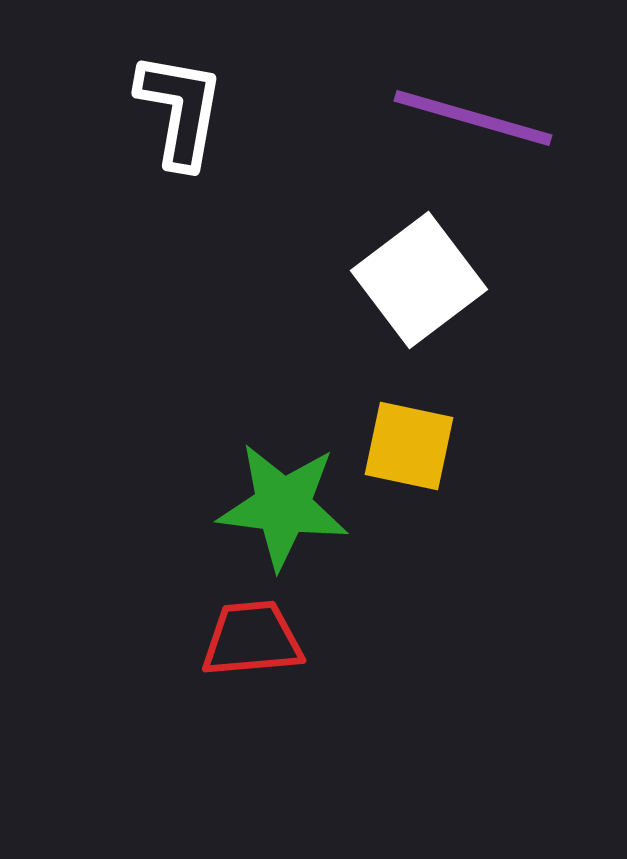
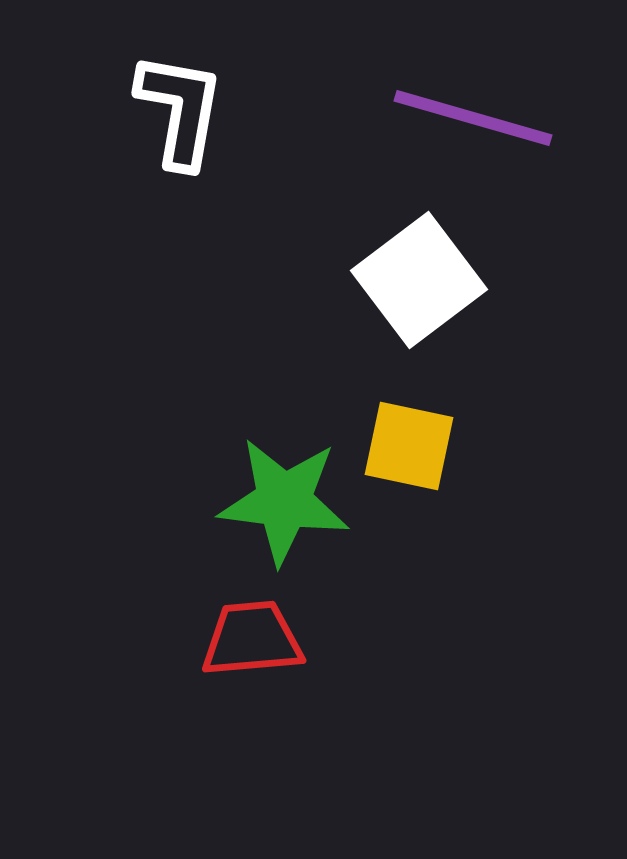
green star: moved 1 px right, 5 px up
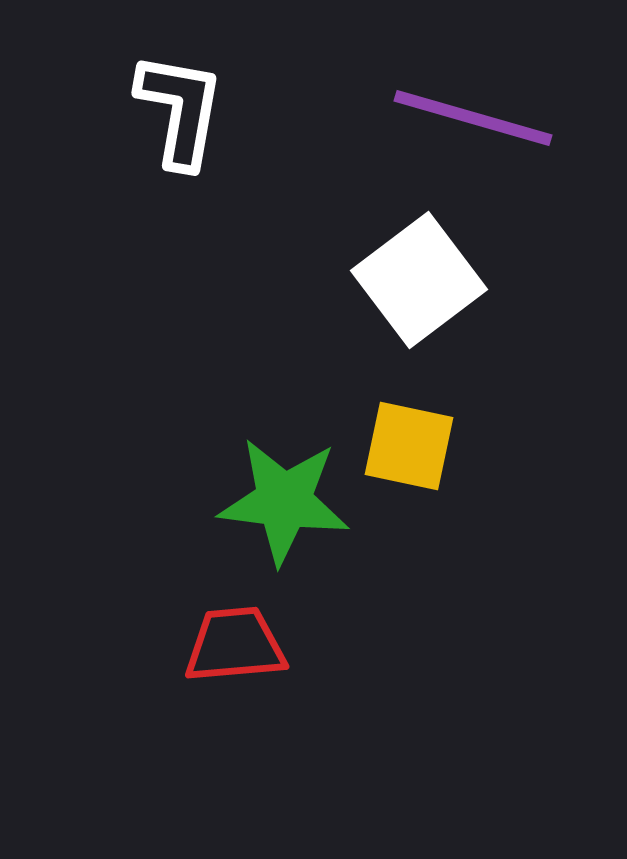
red trapezoid: moved 17 px left, 6 px down
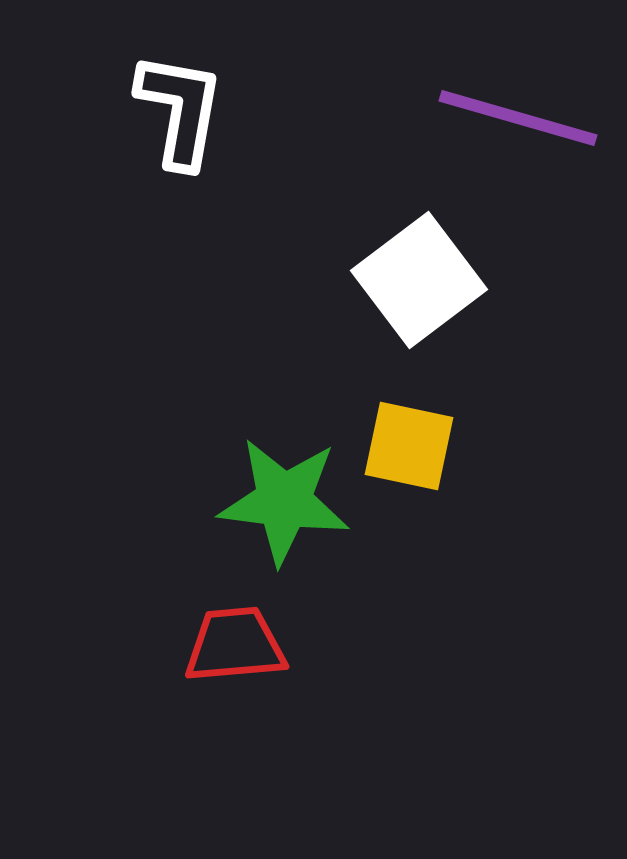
purple line: moved 45 px right
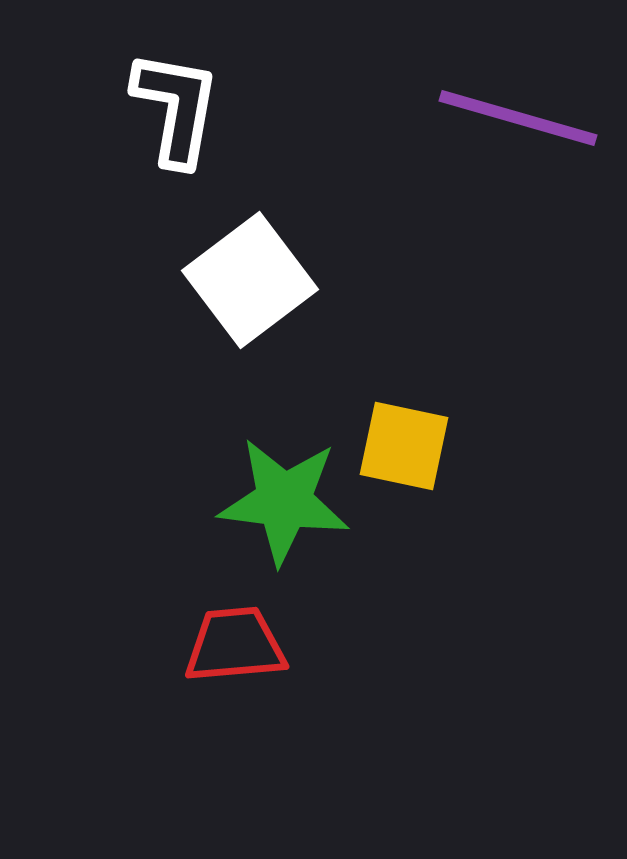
white L-shape: moved 4 px left, 2 px up
white square: moved 169 px left
yellow square: moved 5 px left
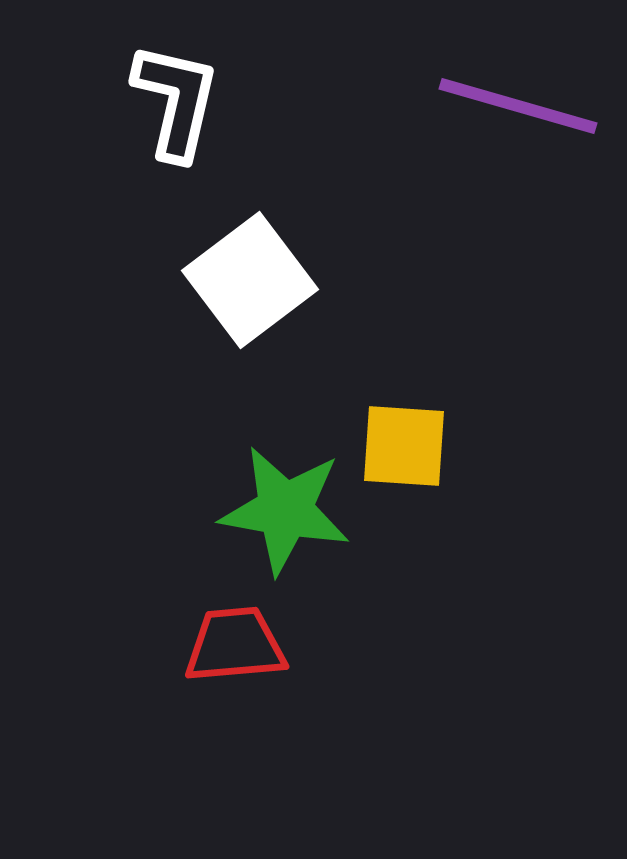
white L-shape: moved 7 px up; rotated 3 degrees clockwise
purple line: moved 12 px up
yellow square: rotated 8 degrees counterclockwise
green star: moved 1 px right, 9 px down; rotated 3 degrees clockwise
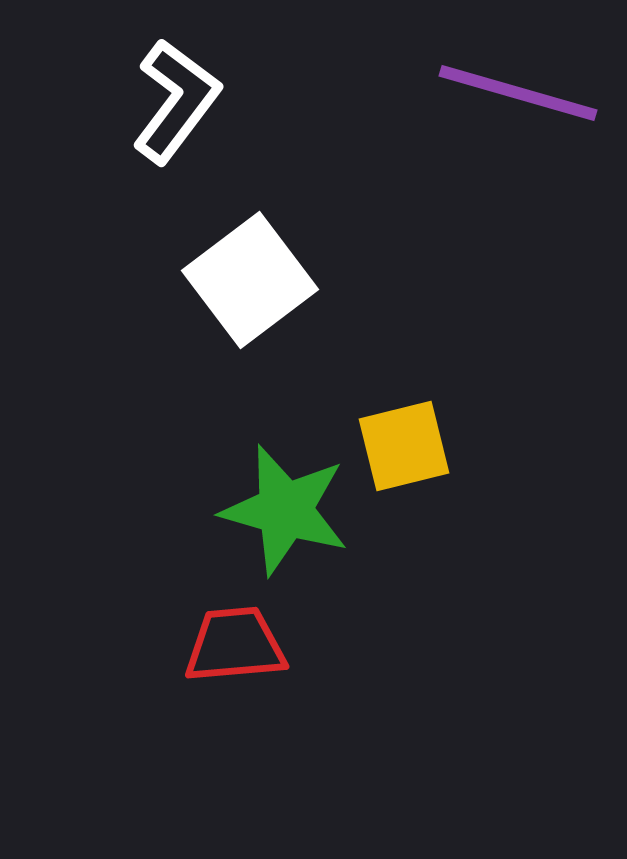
white L-shape: rotated 24 degrees clockwise
purple line: moved 13 px up
yellow square: rotated 18 degrees counterclockwise
green star: rotated 6 degrees clockwise
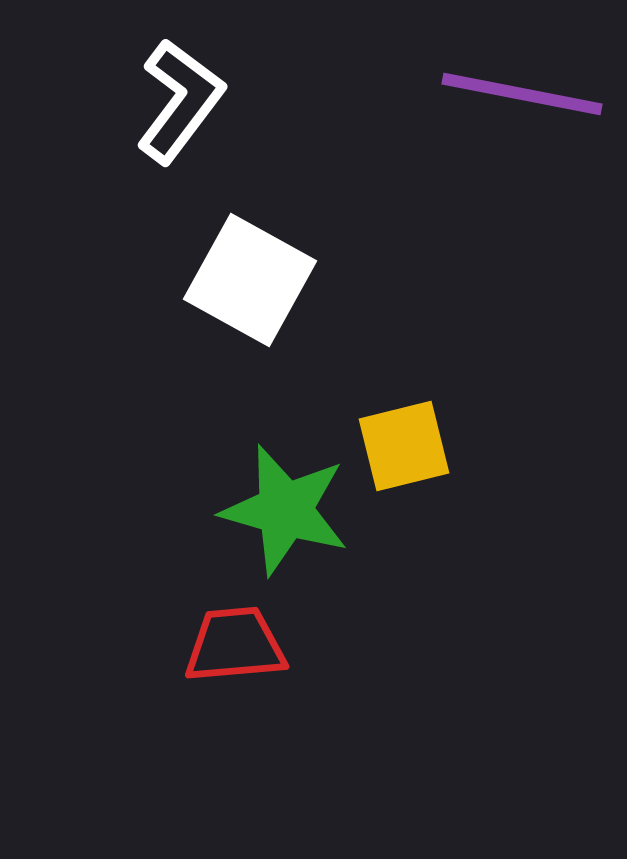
purple line: moved 4 px right, 1 px down; rotated 5 degrees counterclockwise
white L-shape: moved 4 px right
white square: rotated 24 degrees counterclockwise
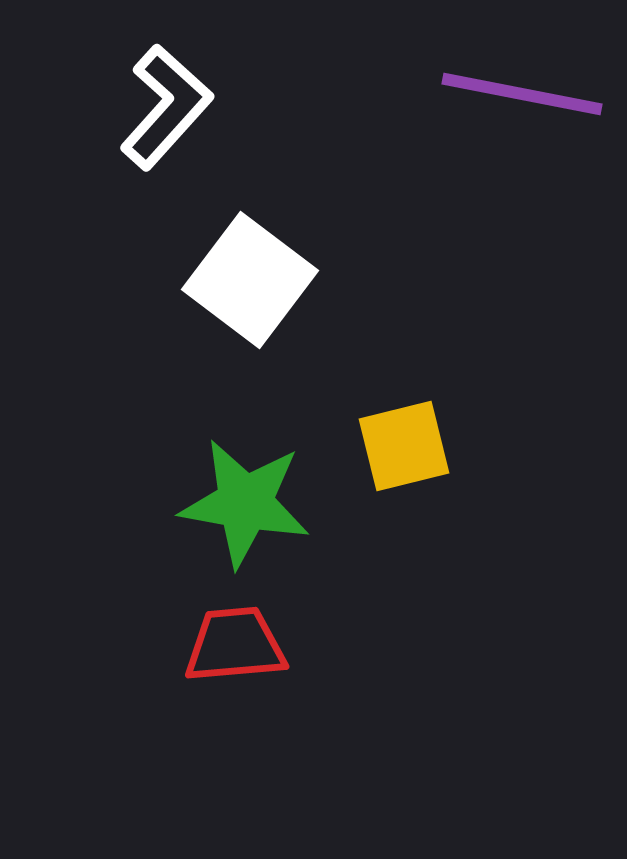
white L-shape: moved 14 px left, 6 px down; rotated 5 degrees clockwise
white square: rotated 8 degrees clockwise
green star: moved 40 px left, 7 px up; rotated 6 degrees counterclockwise
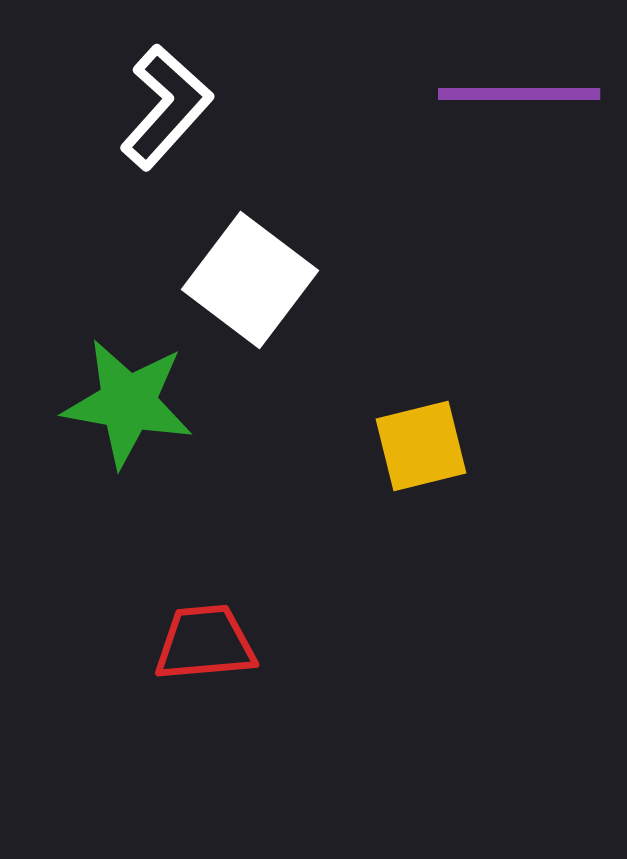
purple line: moved 3 px left; rotated 11 degrees counterclockwise
yellow square: moved 17 px right
green star: moved 117 px left, 100 px up
red trapezoid: moved 30 px left, 2 px up
